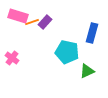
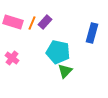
pink rectangle: moved 5 px left, 6 px down
orange line: moved 1 px down; rotated 48 degrees counterclockwise
cyan pentagon: moved 9 px left
green triangle: moved 22 px left; rotated 21 degrees counterclockwise
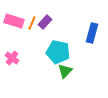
pink rectangle: moved 1 px right, 1 px up
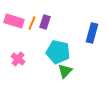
purple rectangle: rotated 24 degrees counterclockwise
pink cross: moved 6 px right, 1 px down
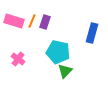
orange line: moved 2 px up
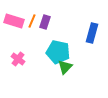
green triangle: moved 4 px up
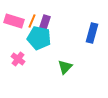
cyan pentagon: moved 19 px left, 14 px up
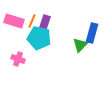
pink cross: rotated 16 degrees counterclockwise
green triangle: moved 15 px right, 22 px up
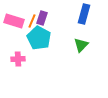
purple rectangle: moved 3 px left, 4 px up
blue rectangle: moved 8 px left, 19 px up
cyan pentagon: rotated 15 degrees clockwise
green triangle: moved 1 px right
pink cross: rotated 24 degrees counterclockwise
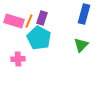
orange line: moved 3 px left
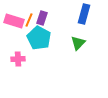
orange line: moved 1 px up
green triangle: moved 3 px left, 2 px up
